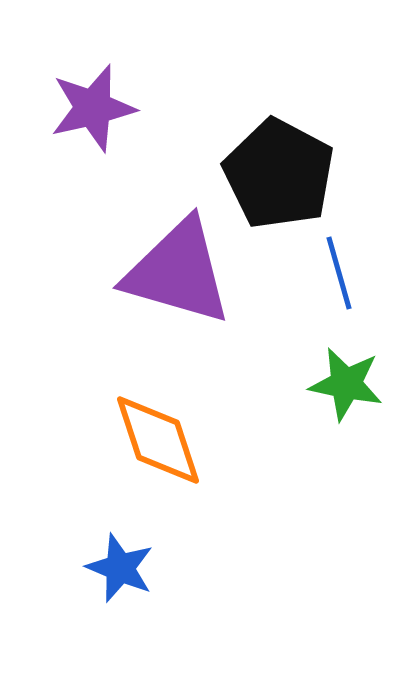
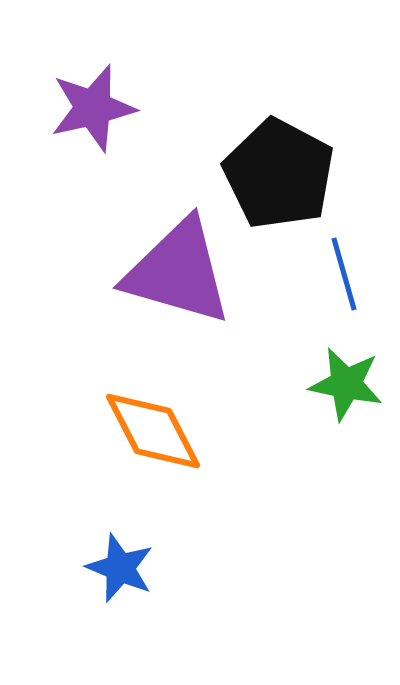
blue line: moved 5 px right, 1 px down
orange diamond: moved 5 px left, 9 px up; rotated 9 degrees counterclockwise
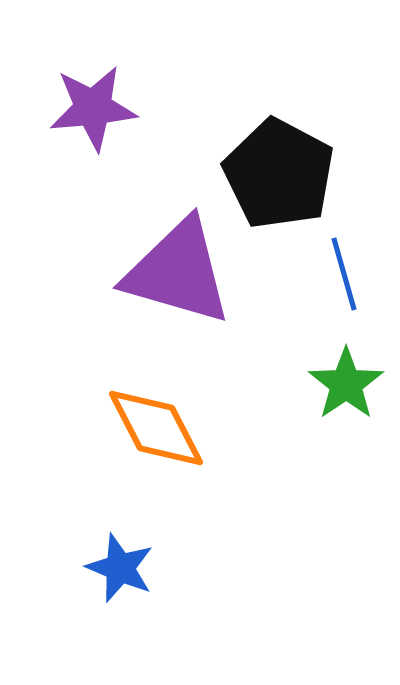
purple star: rotated 8 degrees clockwise
green star: rotated 26 degrees clockwise
orange diamond: moved 3 px right, 3 px up
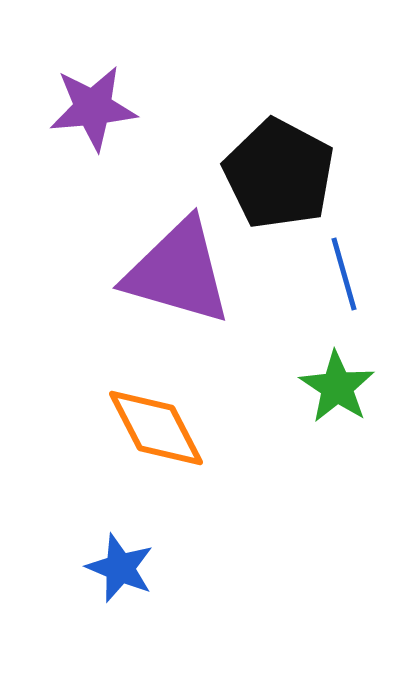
green star: moved 9 px left, 3 px down; rotated 4 degrees counterclockwise
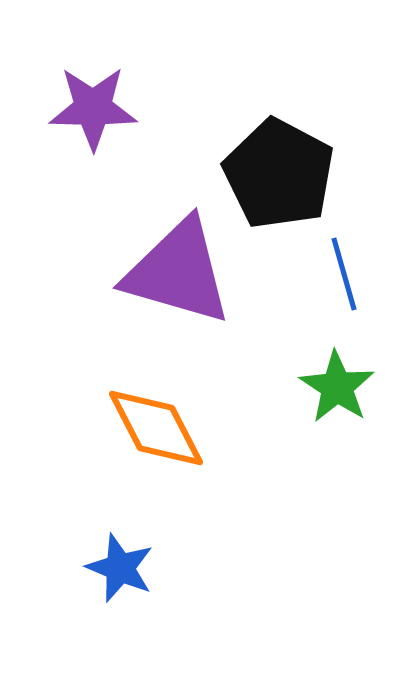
purple star: rotated 6 degrees clockwise
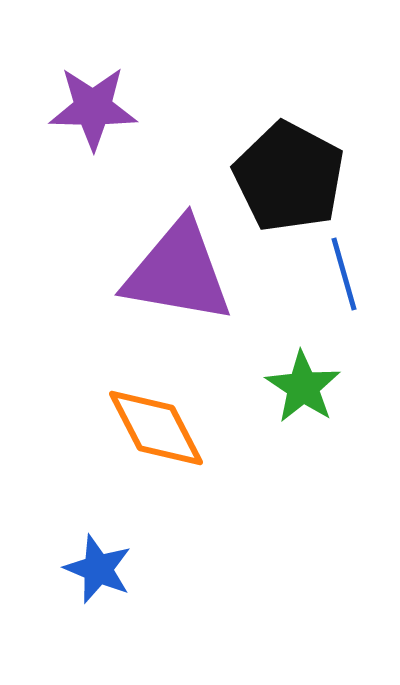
black pentagon: moved 10 px right, 3 px down
purple triangle: rotated 6 degrees counterclockwise
green star: moved 34 px left
blue star: moved 22 px left, 1 px down
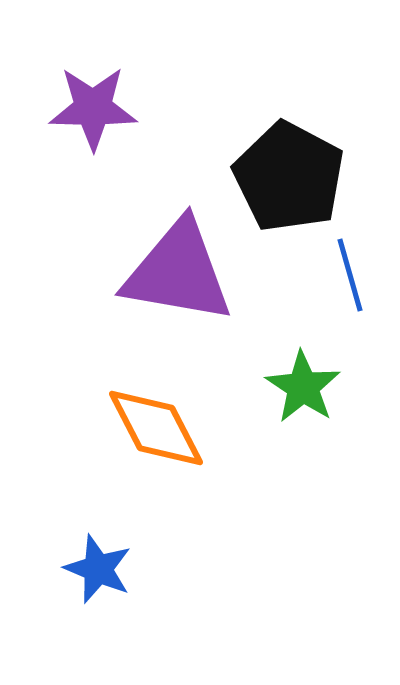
blue line: moved 6 px right, 1 px down
